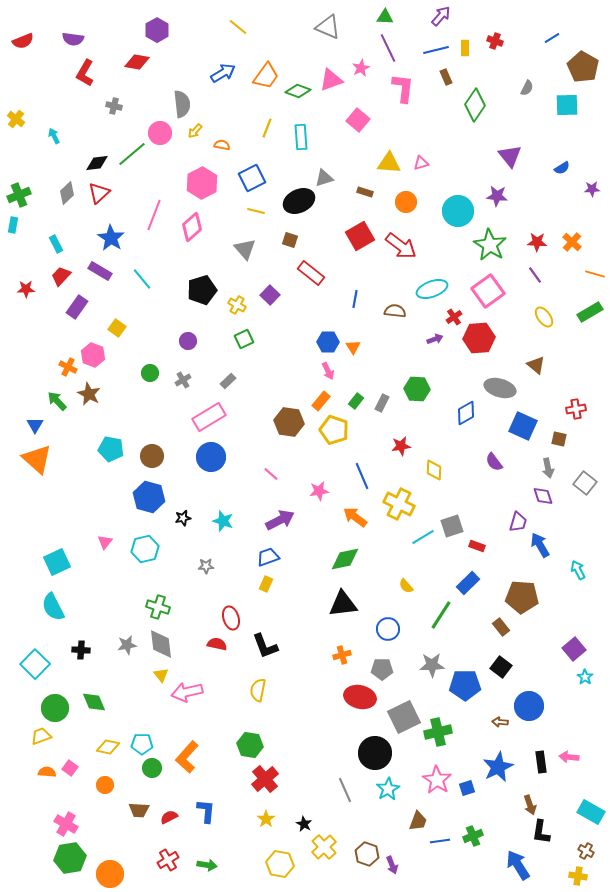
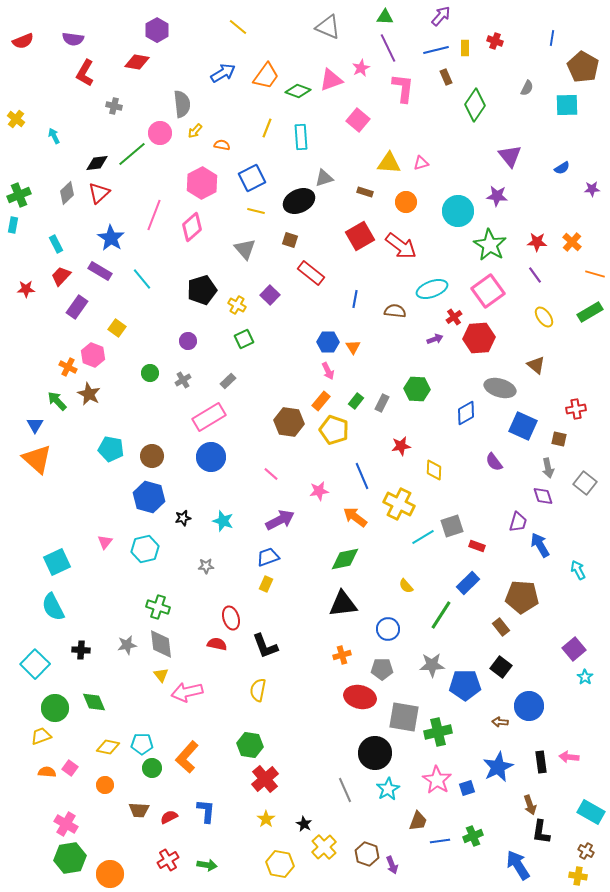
blue line at (552, 38): rotated 49 degrees counterclockwise
gray square at (404, 717): rotated 36 degrees clockwise
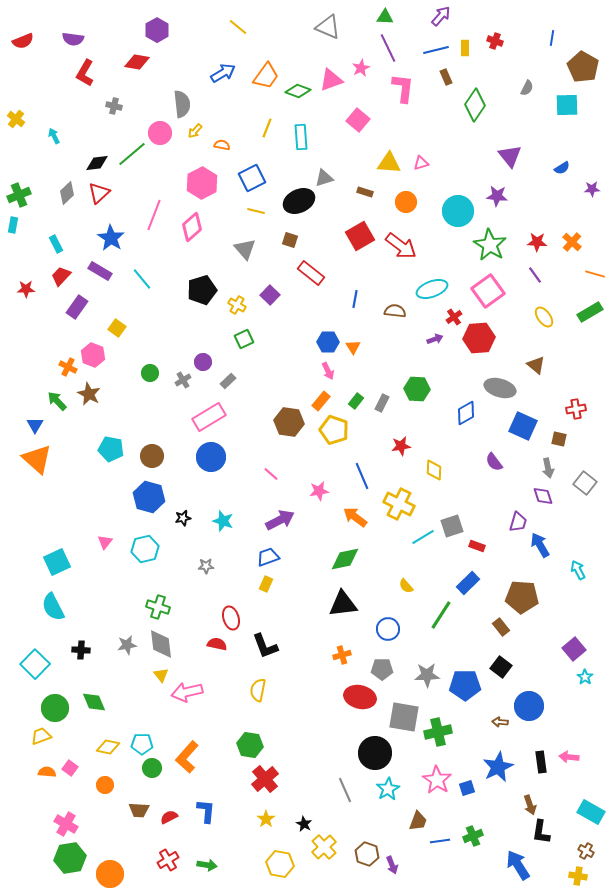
purple circle at (188, 341): moved 15 px right, 21 px down
gray star at (432, 665): moved 5 px left, 10 px down
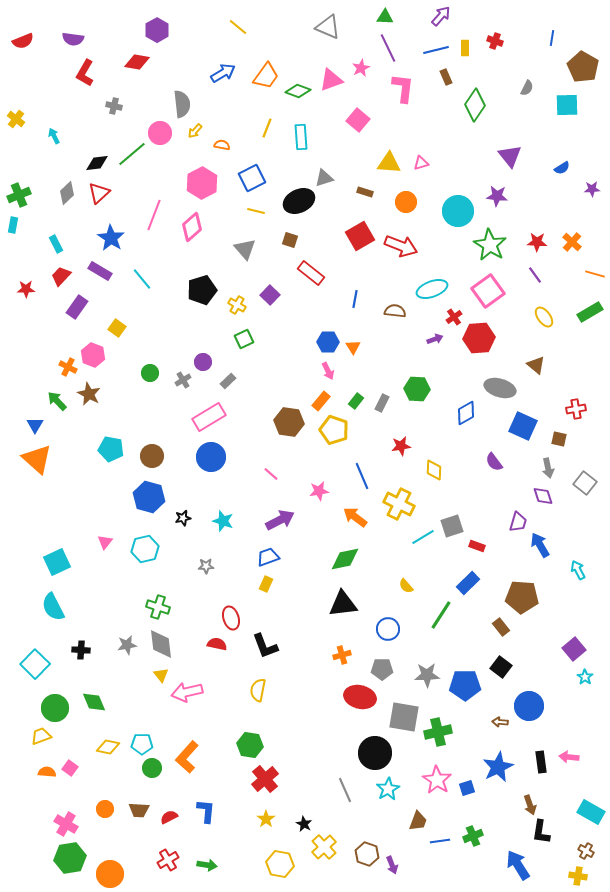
red arrow at (401, 246): rotated 16 degrees counterclockwise
orange circle at (105, 785): moved 24 px down
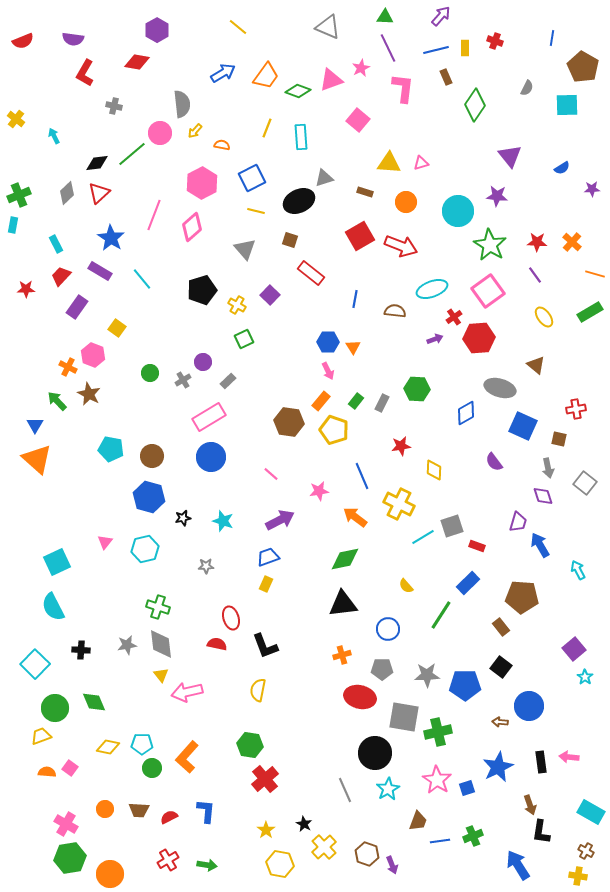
yellow star at (266, 819): moved 11 px down
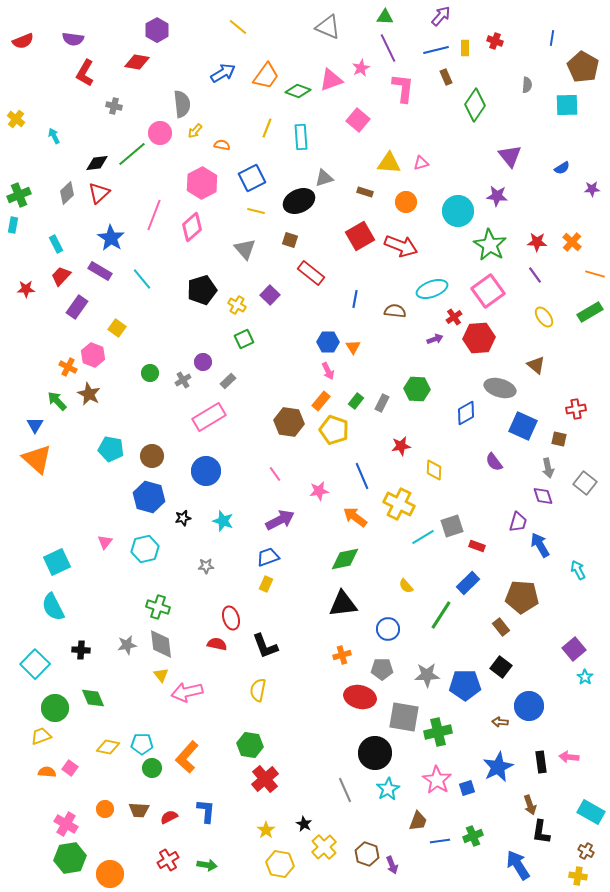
gray semicircle at (527, 88): moved 3 px up; rotated 21 degrees counterclockwise
blue circle at (211, 457): moved 5 px left, 14 px down
pink line at (271, 474): moved 4 px right; rotated 14 degrees clockwise
green diamond at (94, 702): moved 1 px left, 4 px up
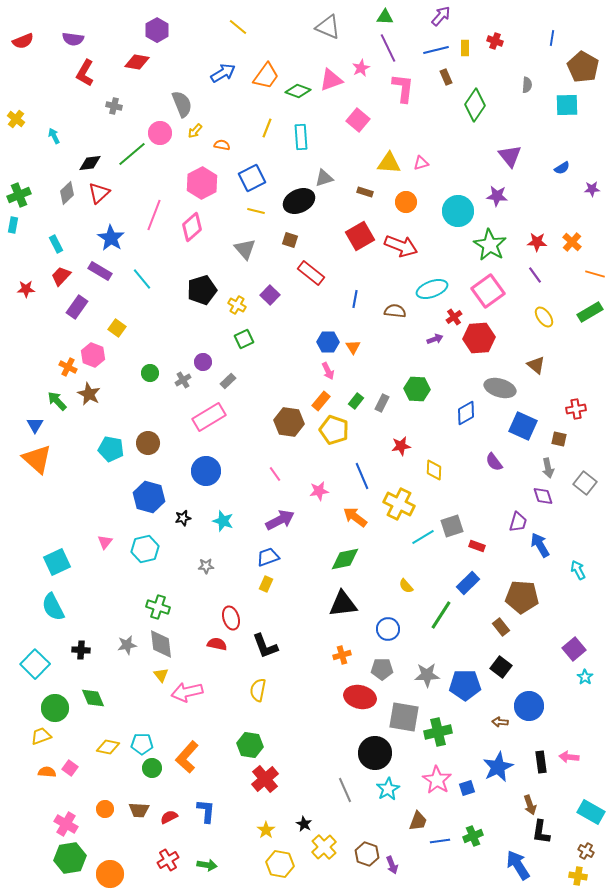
gray semicircle at (182, 104): rotated 16 degrees counterclockwise
black diamond at (97, 163): moved 7 px left
brown circle at (152, 456): moved 4 px left, 13 px up
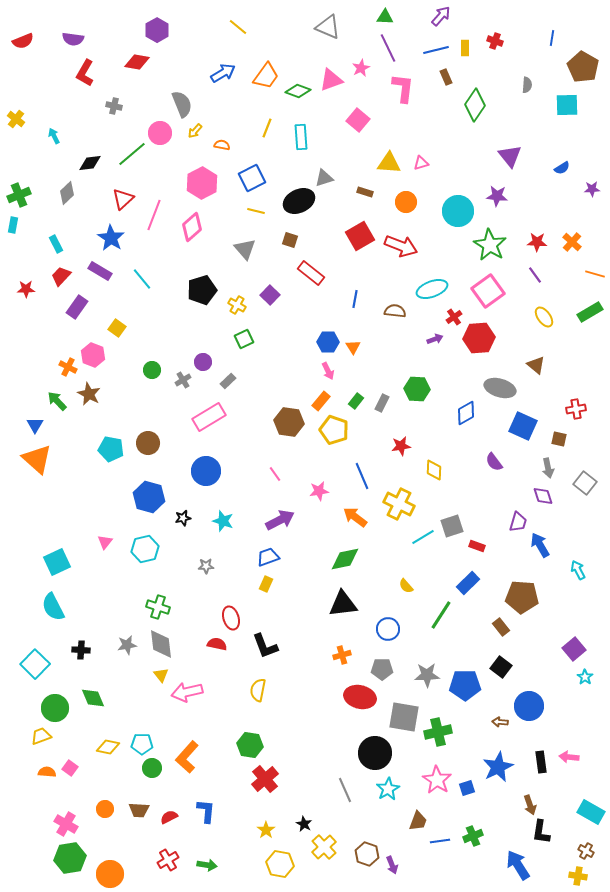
red triangle at (99, 193): moved 24 px right, 6 px down
green circle at (150, 373): moved 2 px right, 3 px up
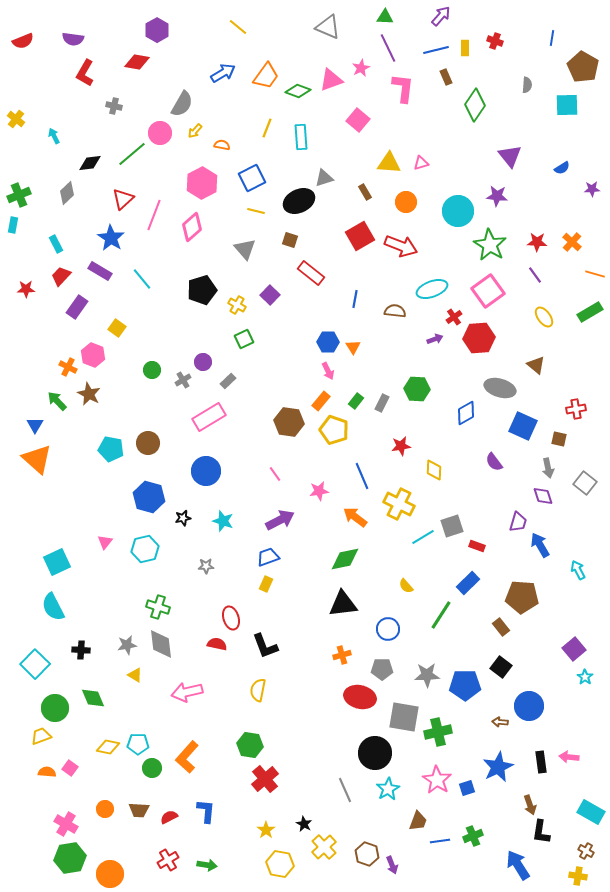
gray semicircle at (182, 104): rotated 52 degrees clockwise
brown rectangle at (365, 192): rotated 42 degrees clockwise
yellow triangle at (161, 675): moved 26 px left; rotated 21 degrees counterclockwise
cyan pentagon at (142, 744): moved 4 px left
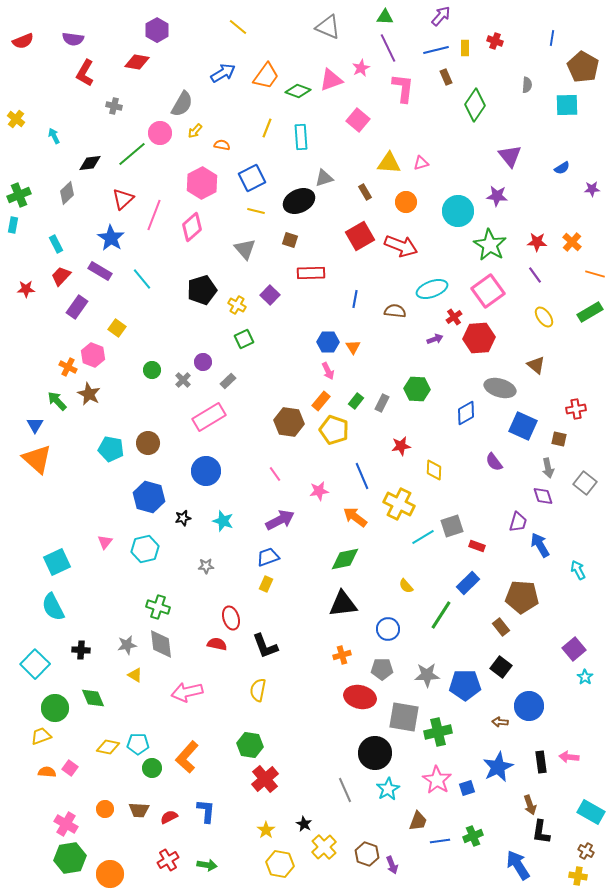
red rectangle at (311, 273): rotated 40 degrees counterclockwise
gray cross at (183, 380): rotated 14 degrees counterclockwise
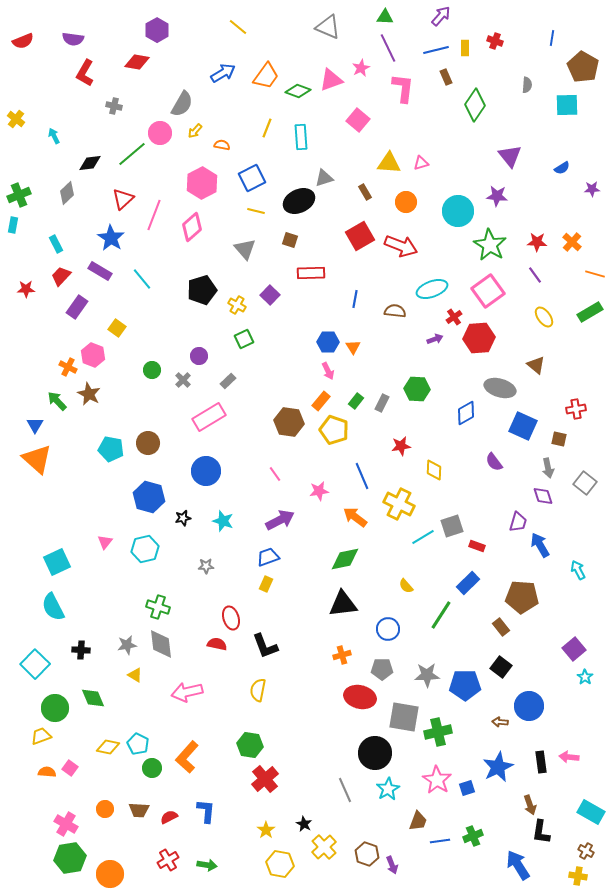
purple circle at (203, 362): moved 4 px left, 6 px up
cyan pentagon at (138, 744): rotated 25 degrees clockwise
